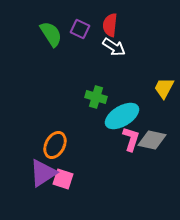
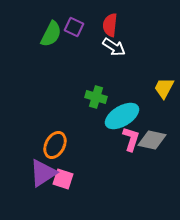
purple square: moved 6 px left, 2 px up
green semicircle: rotated 60 degrees clockwise
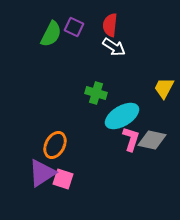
green cross: moved 4 px up
purple triangle: moved 1 px left
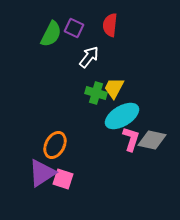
purple square: moved 1 px down
white arrow: moved 25 px left, 10 px down; rotated 85 degrees counterclockwise
yellow trapezoid: moved 50 px left
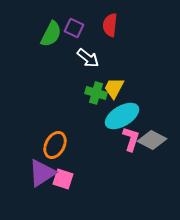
white arrow: moved 1 px left, 1 px down; rotated 90 degrees clockwise
gray diamond: rotated 16 degrees clockwise
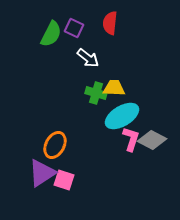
red semicircle: moved 2 px up
yellow trapezoid: rotated 65 degrees clockwise
pink square: moved 1 px right, 1 px down
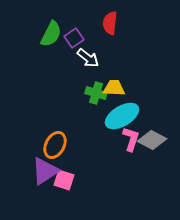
purple square: moved 10 px down; rotated 30 degrees clockwise
purple triangle: moved 3 px right, 2 px up
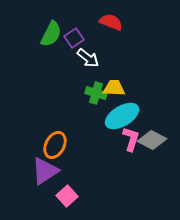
red semicircle: moved 1 px right, 1 px up; rotated 105 degrees clockwise
pink square: moved 3 px right, 16 px down; rotated 30 degrees clockwise
